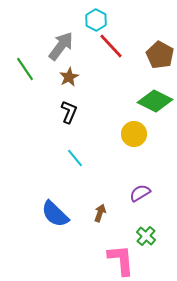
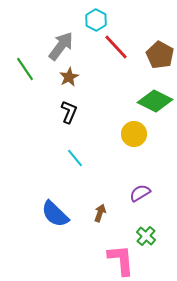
red line: moved 5 px right, 1 px down
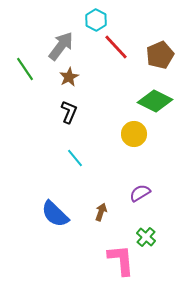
brown pentagon: rotated 20 degrees clockwise
brown arrow: moved 1 px right, 1 px up
green cross: moved 1 px down
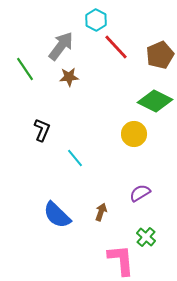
brown star: rotated 24 degrees clockwise
black L-shape: moved 27 px left, 18 px down
blue semicircle: moved 2 px right, 1 px down
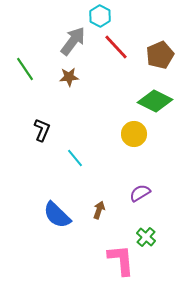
cyan hexagon: moved 4 px right, 4 px up
gray arrow: moved 12 px right, 5 px up
brown arrow: moved 2 px left, 2 px up
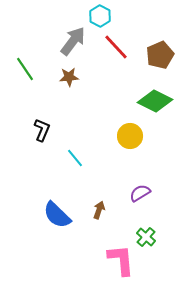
yellow circle: moved 4 px left, 2 px down
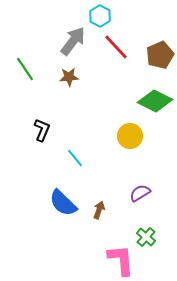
blue semicircle: moved 6 px right, 12 px up
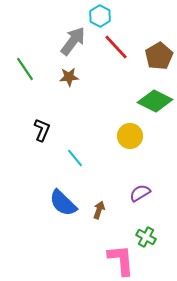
brown pentagon: moved 1 px left, 1 px down; rotated 8 degrees counterclockwise
green cross: rotated 12 degrees counterclockwise
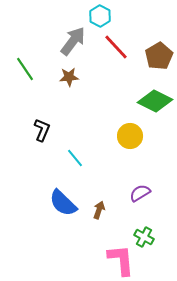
green cross: moved 2 px left
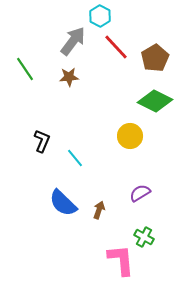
brown pentagon: moved 4 px left, 2 px down
black L-shape: moved 11 px down
